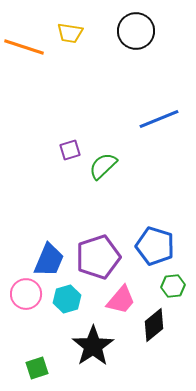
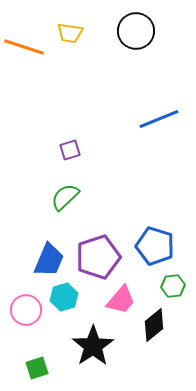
green semicircle: moved 38 px left, 31 px down
pink circle: moved 16 px down
cyan hexagon: moved 3 px left, 2 px up
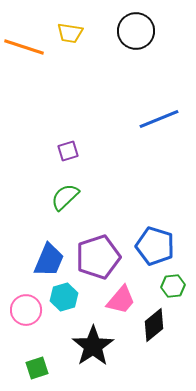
purple square: moved 2 px left, 1 px down
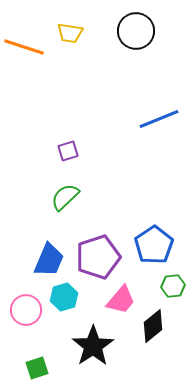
blue pentagon: moved 1 px left, 1 px up; rotated 21 degrees clockwise
black diamond: moved 1 px left, 1 px down
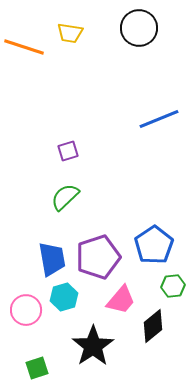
black circle: moved 3 px right, 3 px up
blue trapezoid: moved 3 px right, 1 px up; rotated 33 degrees counterclockwise
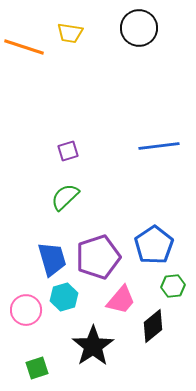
blue line: moved 27 px down; rotated 15 degrees clockwise
blue trapezoid: rotated 6 degrees counterclockwise
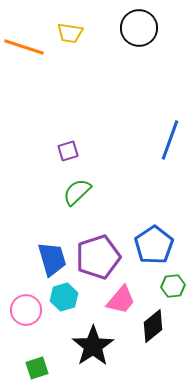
blue line: moved 11 px right, 6 px up; rotated 63 degrees counterclockwise
green semicircle: moved 12 px right, 5 px up
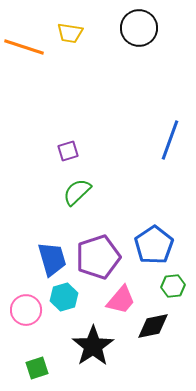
black diamond: rotated 28 degrees clockwise
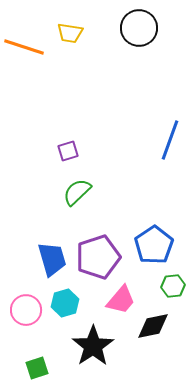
cyan hexagon: moved 1 px right, 6 px down
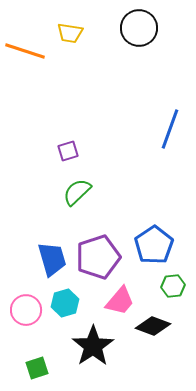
orange line: moved 1 px right, 4 px down
blue line: moved 11 px up
pink trapezoid: moved 1 px left, 1 px down
black diamond: rotated 32 degrees clockwise
